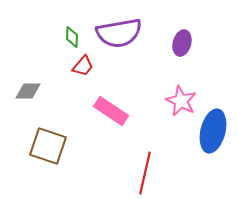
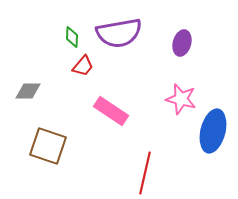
pink star: moved 2 px up; rotated 12 degrees counterclockwise
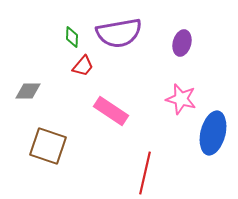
blue ellipse: moved 2 px down
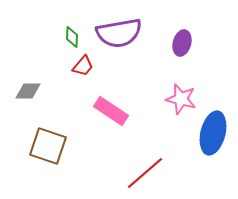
red line: rotated 36 degrees clockwise
